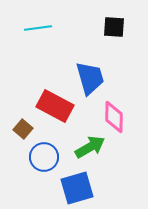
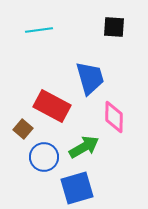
cyan line: moved 1 px right, 2 px down
red rectangle: moved 3 px left
green arrow: moved 6 px left
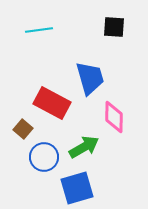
red rectangle: moved 3 px up
